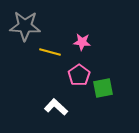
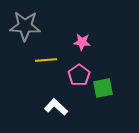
yellow line: moved 4 px left, 8 px down; rotated 20 degrees counterclockwise
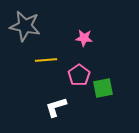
gray star: rotated 8 degrees clockwise
pink star: moved 2 px right, 4 px up
white L-shape: rotated 60 degrees counterclockwise
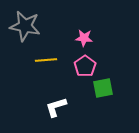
pink pentagon: moved 6 px right, 9 px up
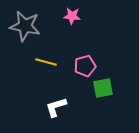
pink star: moved 12 px left, 22 px up
yellow line: moved 2 px down; rotated 20 degrees clockwise
pink pentagon: rotated 20 degrees clockwise
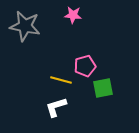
pink star: moved 1 px right, 1 px up
yellow line: moved 15 px right, 18 px down
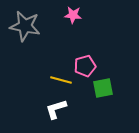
white L-shape: moved 2 px down
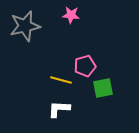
pink star: moved 2 px left
gray star: rotated 24 degrees counterclockwise
white L-shape: moved 3 px right; rotated 20 degrees clockwise
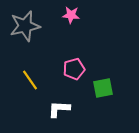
pink pentagon: moved 11 px left, 3 px down
yellow line: moved 31 px left; rotated 40 degrees clockwise
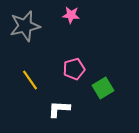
green square: rotated 20 degrees counterclockwise
